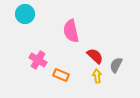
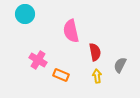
red semicircle: moved 4 px up; rotated 36 degrees clockwise
gray semicircle: moved 4 px right
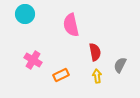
pink semicircle: moved 6 px up
pink cross: moved 5 px left
orange rectangle: rotated 49 degrees counterclockwise
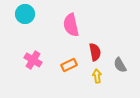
gray semicircle: rotated 56 degrees counterclockwise
orange rectangle: moved 8 px right, 10 px up
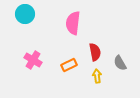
pink semicircle: moved 2 px right, 2 px up; rotated 20 degrees clockwise
gray semicircle: moved 2 px up
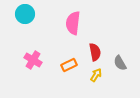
yellow arrow: moved 1 px left, 1 px up; rotated 40 degrees clockwise
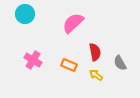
pink semicircle: rotated 40 degrees clockwise
orange rectangle: rotated 49 degrees clockwise
yellow arrow: rotated 88 degrees counterclockwise
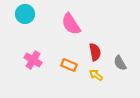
pink semicircle: moved 2 px left, 1 px down; rotated 80 degrees counterclockwise
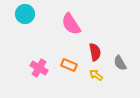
pink cross: moved 6 px right, 8 px down
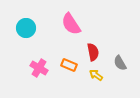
cyan circle: moved 1 px right, 14 px down
red semicircle: moved 2 px left
